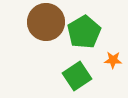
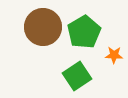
brown circle: moved 3 px left, 5 px down
orange star: moved 1 px right, 5 px up
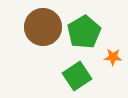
orange star: moved 1 px left, 2 px down
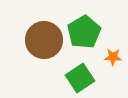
brown circle: moved 1 px right, 13 px down
green square: moved 3 px right, 2 px down
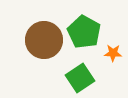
green pentagon: rotated 12 degrees counterclockwise
orange star: moved 4 px up
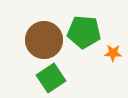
green pentagon: rotated 24 degrees counterclockwise
green square: moved 29 px left
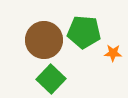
green square: moved 1 px down; rotated 12 degrees counterclockwise
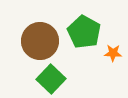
green pentagon: rotated 24 degrees clockwise
brown circle: moved 4 px left, 1 px down
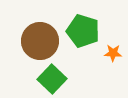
green pentagon: moved 1 px left, 1 px up; rotated 12 degrees counterclockwise
green square: moved 1 px right
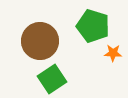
green pentagon: moved 10 px right, 5 px up
green square: rotated 12 degrees clockwise
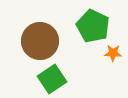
green pentagon: rotated 8 degrees clockwise
